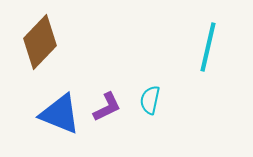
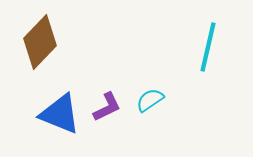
cyan semicircle: rotated 44 degrees clockwise
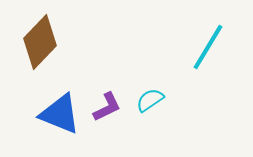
cyan line: rotated 18 degrees clockwise
